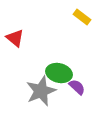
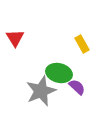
yellow rectangle: moved 27 px down; rotated 24 degrees clockwise
red triangle: rotated 18 degrees clockwise
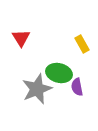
red triangle: moved 6 px right
purple semicircle: rotated 144 degrees counterclockwise
gray star: moved 4 px left, 2 px up
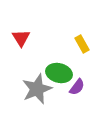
purple semicircle: rotated 132 degrees counterclockwise
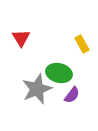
purple semicircle: moved 5 px left, 8 px down
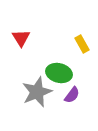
gray star: moved 3 px down
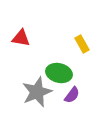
red triangle: rotated 48 degrees counterclockwise
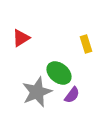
red triangle: rotated 42 degrees counterclockwise
yellow rectangle: moved 4 px right; rotated 12 degrees clockwise
green ellipse: rotated 25 degrees clockwise
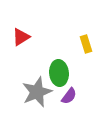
red triangle: moved 1 px up
green ellipse: rotated 45 degrees clockwise
purple semicircle: moved 3 px left, 1 px down
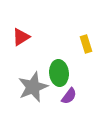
gray star: moved 4 px left, 5 px up
